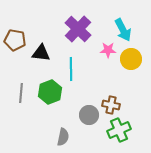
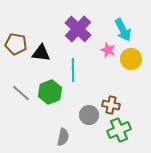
brown pentagon: moved 1 px right, 4 px down
pink star: rotated 21 degrees clockwise
cyan line: moved 2 px right, 1 px down
gray line: rotated 54 degrees counterclockwise
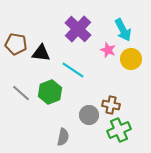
cyan line: rotated 55 degrees counterclockwise
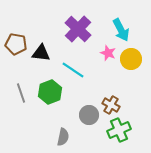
cyan arrow: moved 2 px left
pink star: moved 3 px down
gray line: rotated 30 degrees clockwise
brown cross: rotated 18 degrees clockwise
